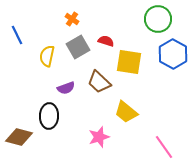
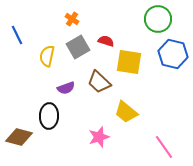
blue hexagon: rotated 16 degrees counterclockwise
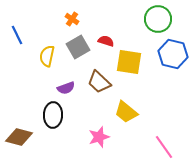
black ellipse: moved 4 px right, 1 px up
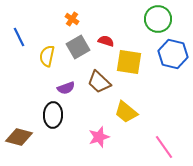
blue line: moved 2 px right, 2 px down
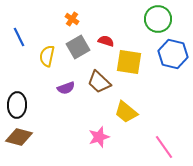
black ellipse: moved 36 px left, 10 px up
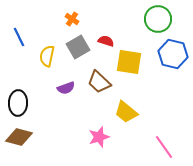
black ellipse: moved 1 px right, 2 px up
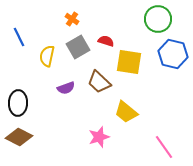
brown diamond: rotated 12 degrees clockwise
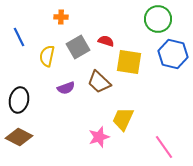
orange cross: moved 11 px left, 2 px up; rotated 32 degrees counterclockwise
black ellipse: moved 1 px right, 3 px up; rotated 10 degrees clockwise
yellow trapezoid: moved 3 px left, 7 px down; rotated 75 degrees clockwise
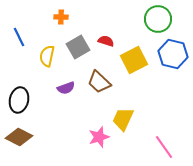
yellow square: moved 5 px right, 2 px up; rotated 36 degrees counterclockwise
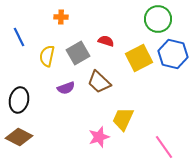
gray square: moved 6 px down
yellow square: moved 5 px right, 2 px up
